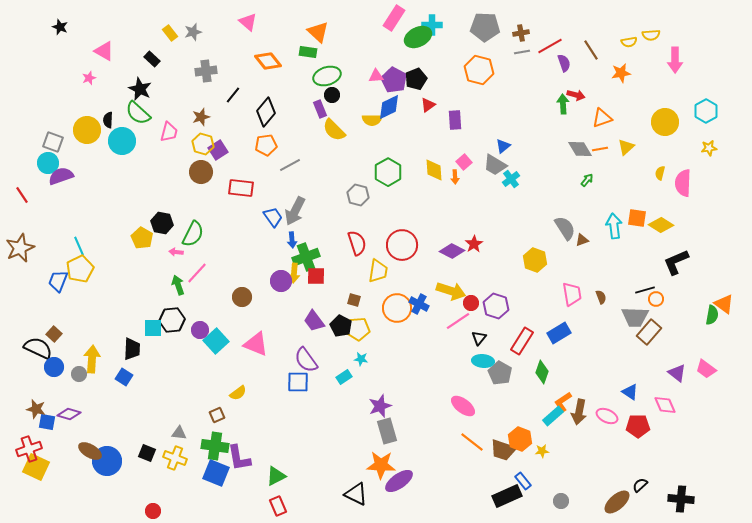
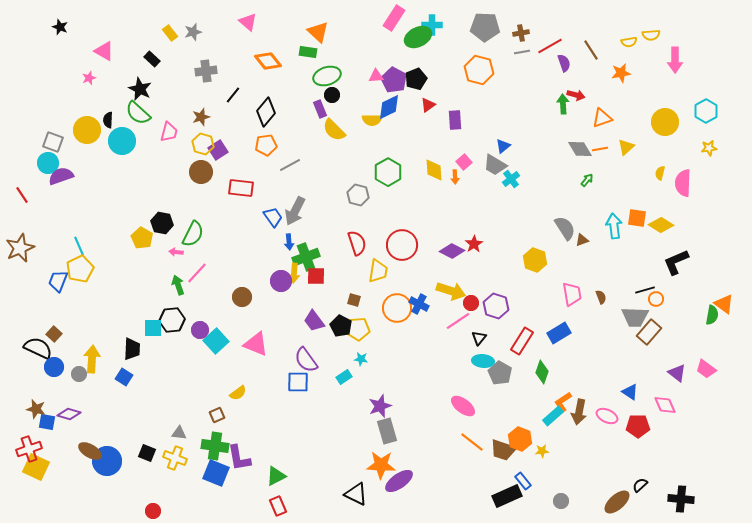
blue arrow at (292, 240): moved 3 px left, 2 px down
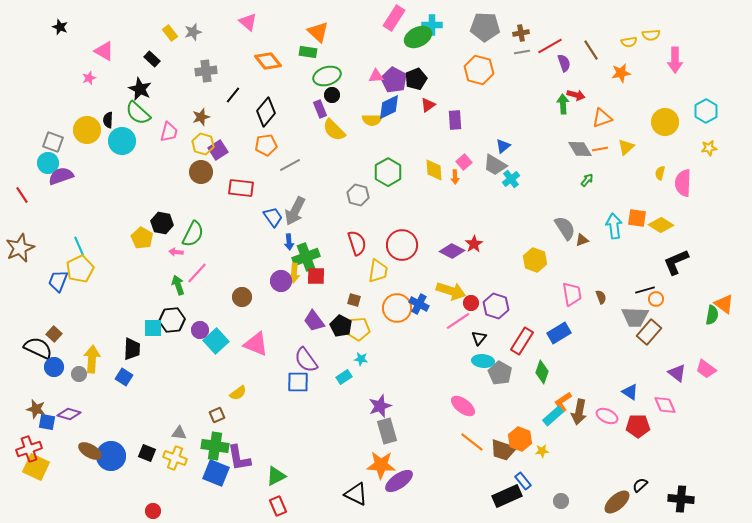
blue circle at (107, 461): moved 4 px right, 5 px up
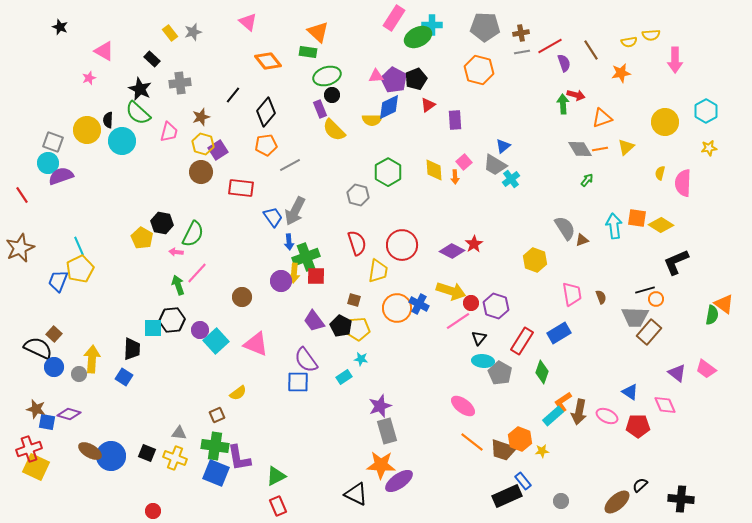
gray cross at (206, 71): moved 26 px left, 12 px down
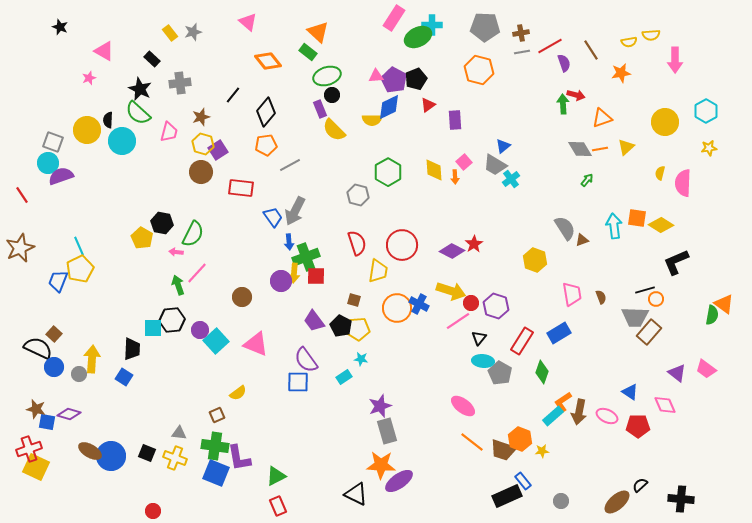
green rectangle at (308, 52): rotated 30 degrees clockwise
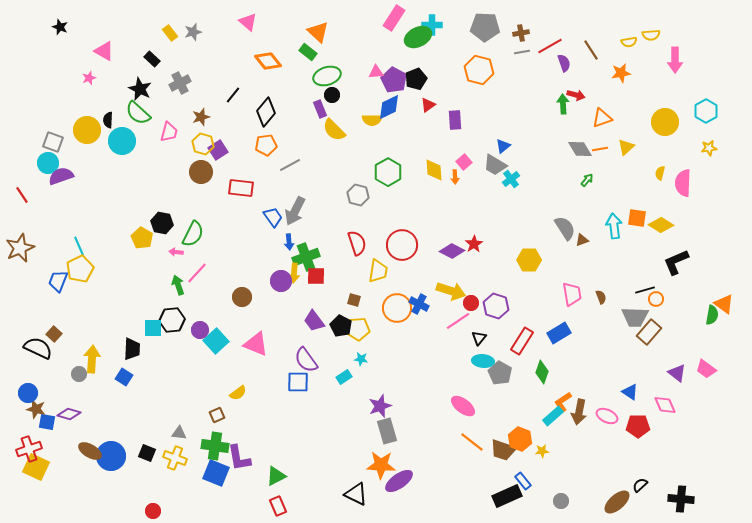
pink triangle at (376, 76): moved 4 px up
gray cross at (180, 83): rotated 20 degrees counterclockwise
yellow hexagon at (535, 260): moved 6 px left; rotated 20 degrees counterclockwise
blue circle at (54, 367): moved 26 px left, 26 px down
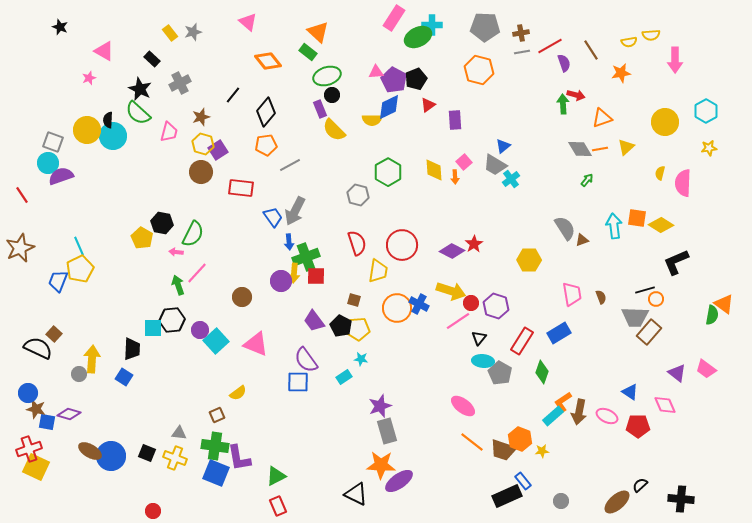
cyan circle at (122, 141): moved 9 px left, 5 px up
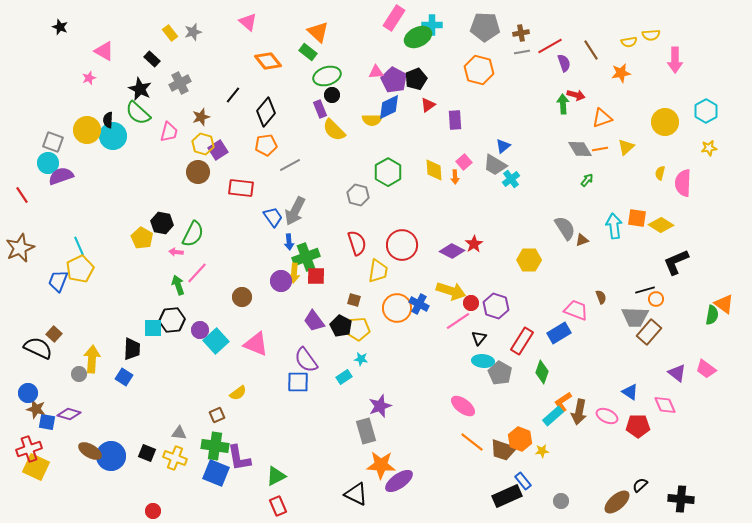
brown circle at (201, 172): moved 3 px left
pink trapezoid at (572, 294): moved 4 px right, 16 px down; rotated 60 degrees counterclockwise
gray rectangle at (387, 431): moved 21 px left
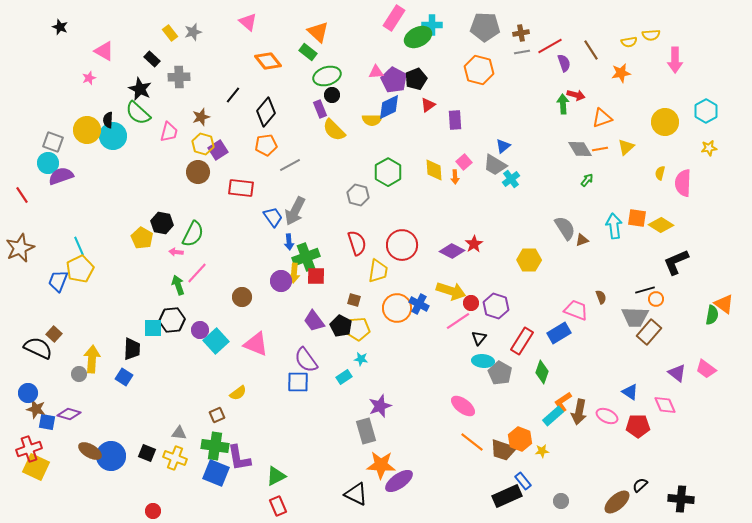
gray cross at (180, 83): moved 1 px left, 6 px up; rotated 25 degrees clockwise
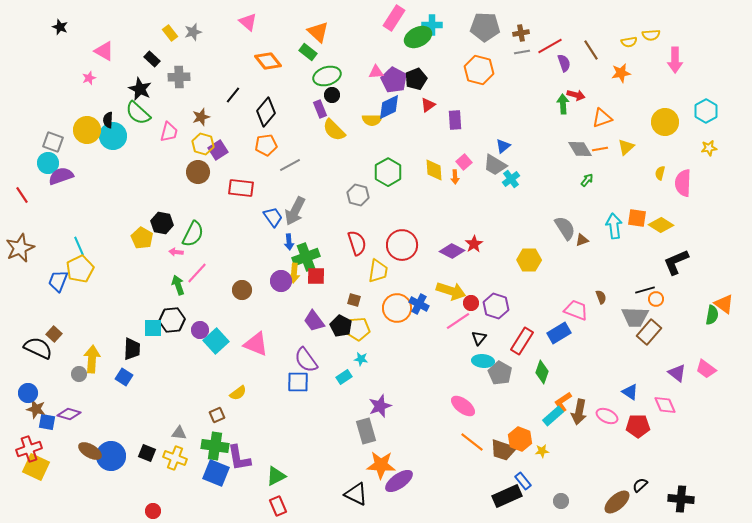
brown circle at (242, 297): moved 7 px up
